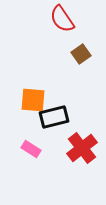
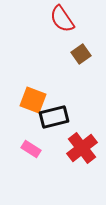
orange square: rotated 16 degrees clockwise
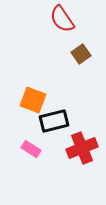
black rectangle: moved 4 px down
red cross: rotated 16 degrees clockwise
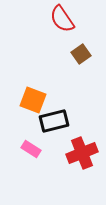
red cross: moved 5 px down
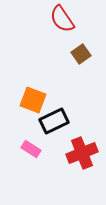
black rectangle: rotated 12 degrees counterclockwise
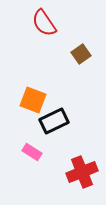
red semicircle: moved 18 px left, 4 px down
pink rectangle: moved 1 px right, 3 px down
red cross: moved 19 px down
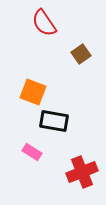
orange square: moved 8 px up
black rectangle: rotated 36 degrees clockwise
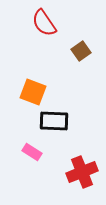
brown square: moved 3 px up
black rectangle: rotated 8 degrees counterclockwise
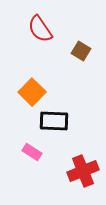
red semicircle: moved 4 px left, 6 px down
brown square: rotated 24 degrees counterclockwise
orange square: moved 1 px left; rotated 24 degrees clockwise
red cross: moved 1 px right, 1 px up
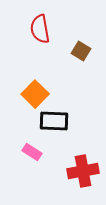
red semicircle: rotated 24 degrees clockwise
orange square: moved 3 px right, 2 px down
red cross: rotated 12 degrees clockwise
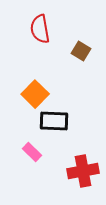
pink rectangle: rotated 12 degrees clockwise
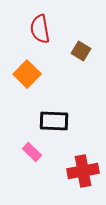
orange square: moved 8 px left, 20 px up
